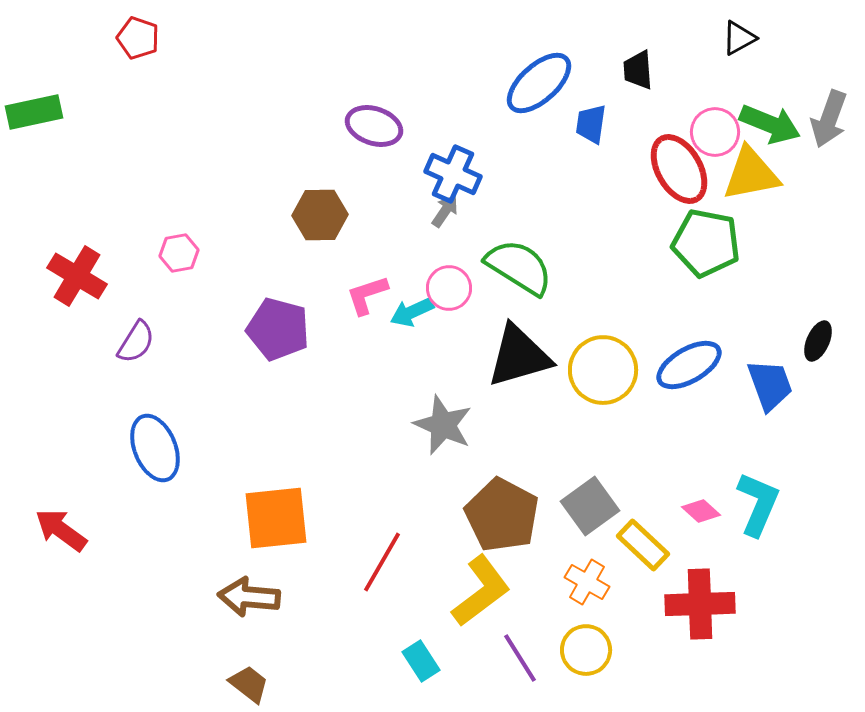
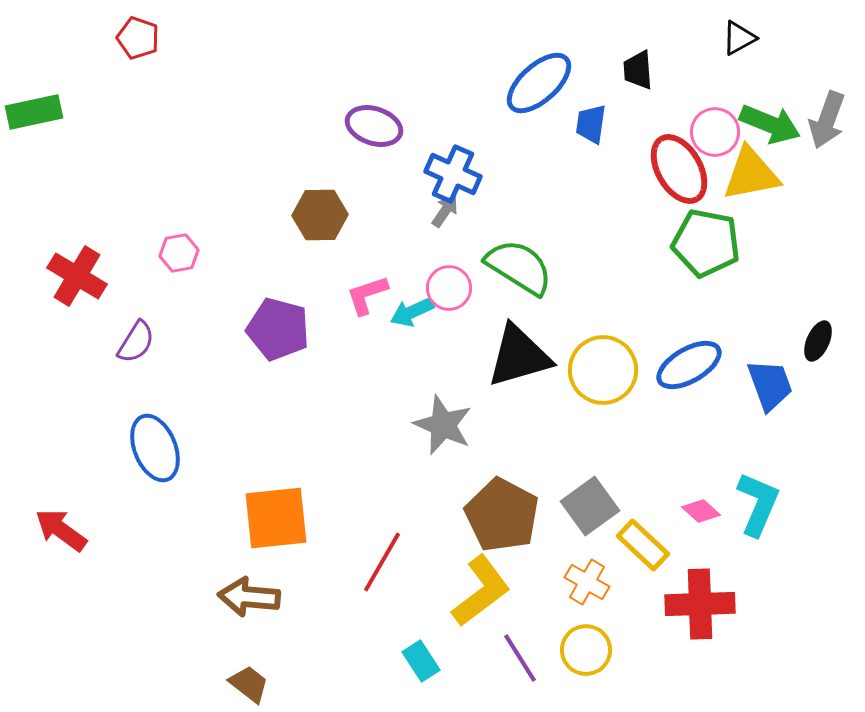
gray arrow at (829, 119): moved 2 px left, 1 px down
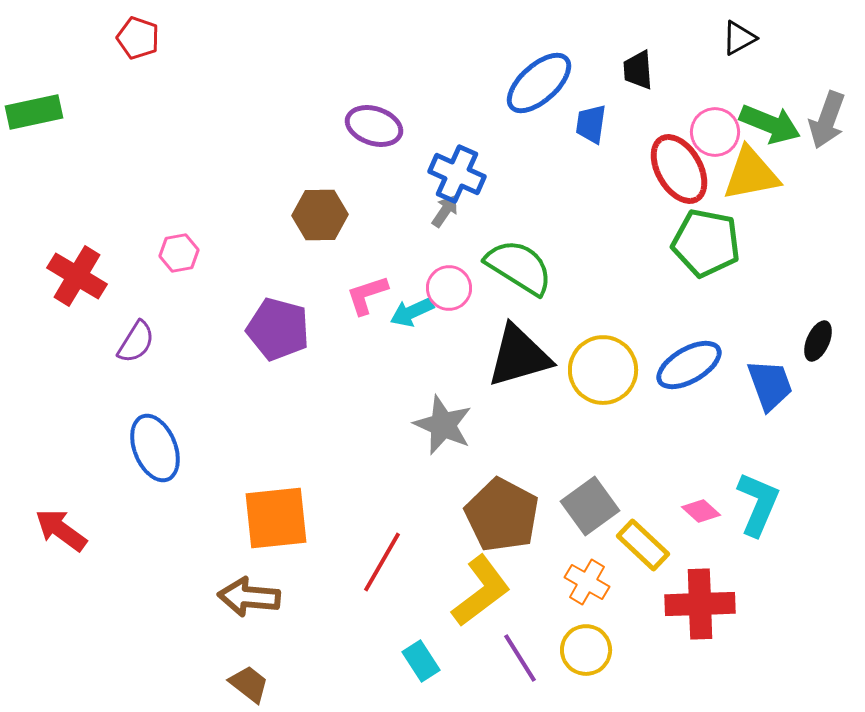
blue cross at (453, 174): moved 4 px right
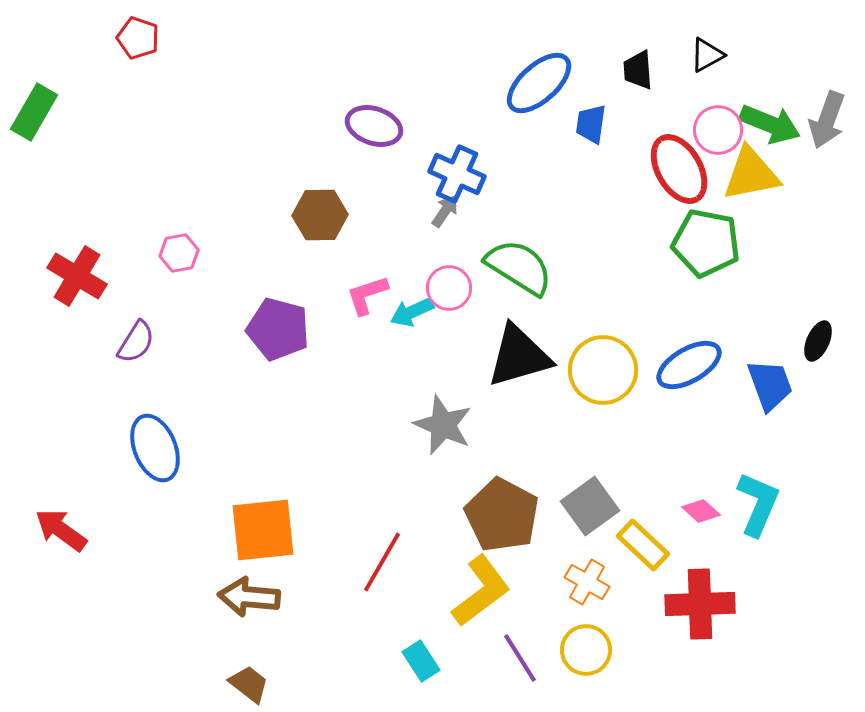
black triangle at (739, 38): moved 32 px left, 17 px down
green rectangle at (34, 112): rotated 48 degrees counterclockwise
pink circle at (715, 132): moved 3 px right, 2 px up
orange square at (276, 518): moved 13 px left, 12 px down
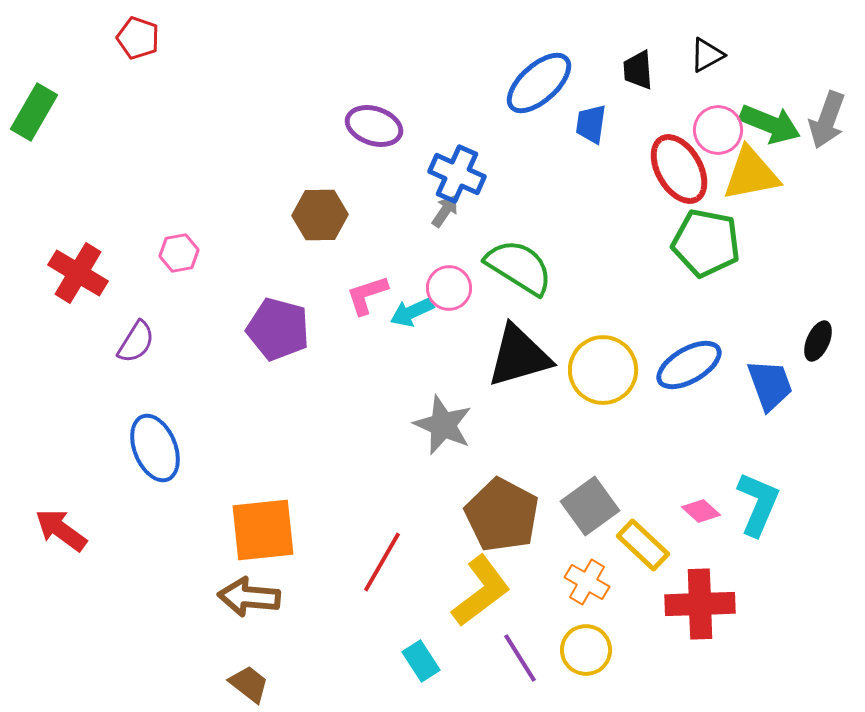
red cross at (77, 276): moved 1 px right, 3 px up
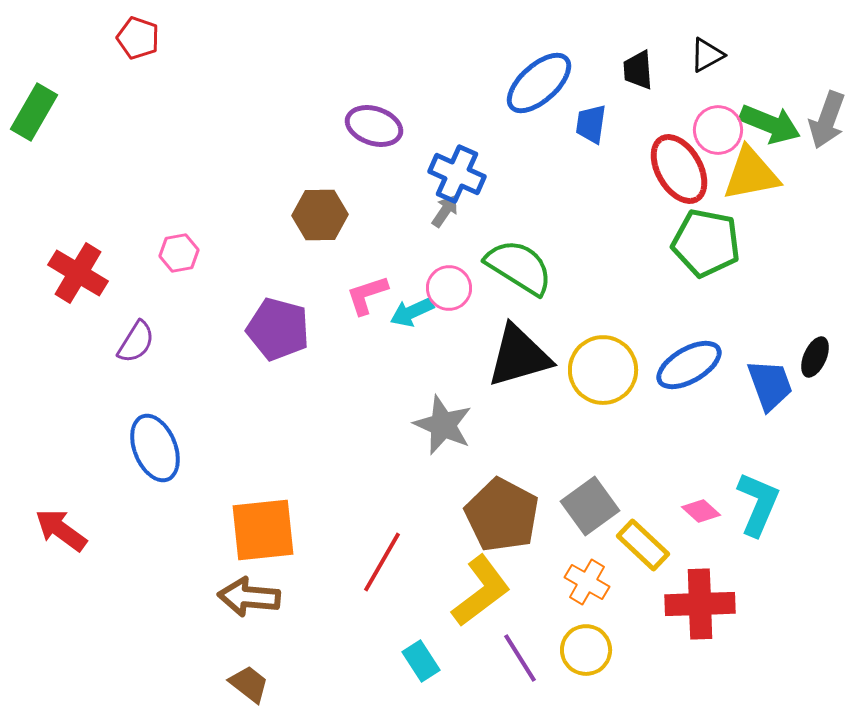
black ellipse at (818, 341): moved 3 px left, 16 px down
